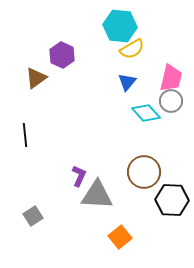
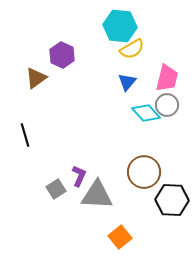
pink trapezoid: moved 4 px left
gray circle: moved 4 px left, 4 px down
black line: rotated 10 degrees counterclockwise
gray square: moved 23 px right, 27 px up
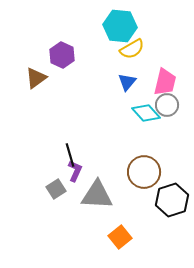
pink trapezoid: moved 2 px left, 4 px down
black line: moved 45 px right, 20 px down
purple L-shape: moved 4 px left, 5 px up
black hexagon: rotated 20 degrees counterclockwise
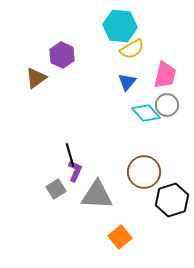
pink trapezoid: moved 7 px up
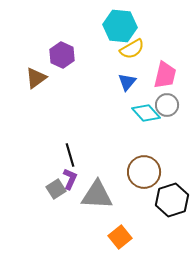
purple L-shape: moved 5 px left, 8 px down
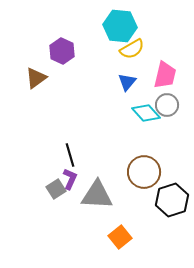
purple hexagon: moved 4 px up
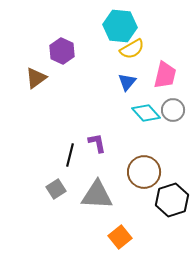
gray circle: moved 6 px right, 5 px down
black line: rotated 30 degrees clockwise
purple L-shape: moved 27 px right, 36 px up; rotated 35 degrees counterclockwise
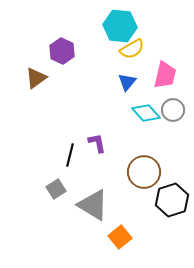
gray triangle: moved 4 px left, 10 px down; rotated 28 degrees clockwise
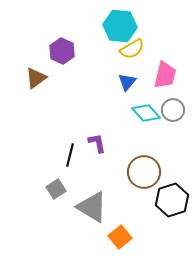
gray triangle: moved 1 px left, 2 px down
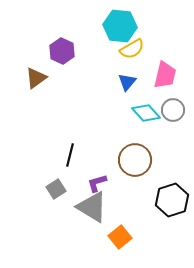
purple L-shape: moved 40 px down; rotated 95 degrees counterclockwise
brown circle: moved 9 px left, 12 px up
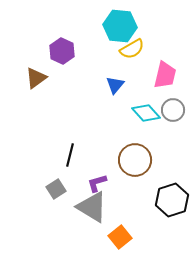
blue triangle: moved 12 px left, 3 px down
